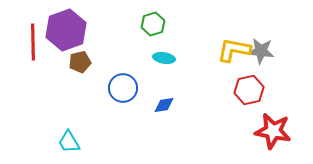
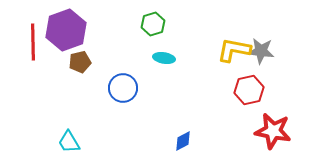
blue diamond: moved 19 px right, 36 px down; rotated 20 degrees counterclockwise
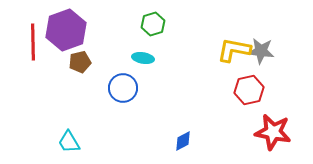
cyan ellipse: moved 21 px left
red star: moved 1 px down
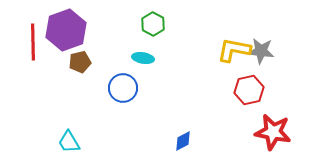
green hexagon: rotated 15 degrees counterclockwise
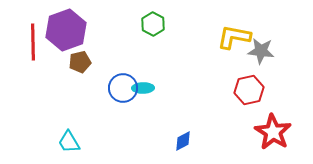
yellow L-shape: moved 13 px up
cyan ellipse: moved 30 px down; rotated 10 degrees counterclockwise
red star: rotated 21 degrees clockwise
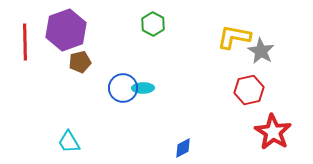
red line: moved 8 px left
gray star: rotated 24 degrees clockwise
blue diamond: moved 7 px down
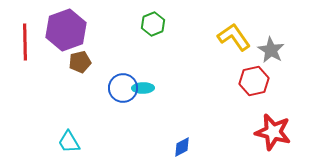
green hexagon: rotated 10 degrees clockwise
yellow L-shape: rotated 44 degrees clockwise
gray star: moved 10 px right, 1 px up
red hexagon: moved 5 px right, 9 px up
red star: rotated 18 degrees counterclockwise
blue diamond: moved 1 px left, 1 px up
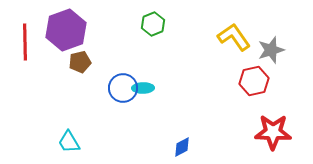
gray star: rotated 24 degrees clockwise
red star: rotated 12 degrees counterclockwise
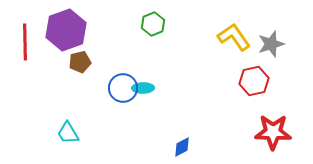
gray star: moved 6 px up
cyan trapezoid: moved 1 px left, 9 px up
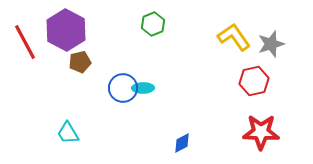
purple hexagon: rotated 12 degrees counterclockwise
red line: rotated 27 degrees counterclockwise
red star: moved 12 px left
blue diamond: moved 4 px up
